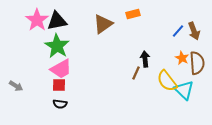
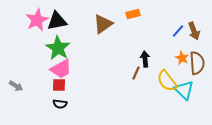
pink star: rotated 10 degrees clockwise
green star: moved 1 px right, 2 px down
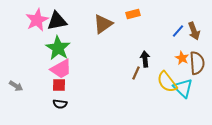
yellow semicircle: moved 1 px down
cyan triangle: moved 1 px left, 2 px up
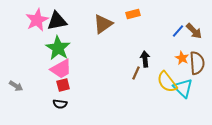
brown arrow: rotated 24 degrees counterclockwise
red square: moved 4 px right; rotated 16 degrees counterclockwise
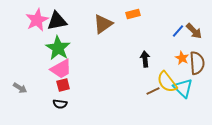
brown line: moved 17 px right, 18 px down; rotated 40 degrees clockwise
gray arrow: moved 4 px right, 2 px down
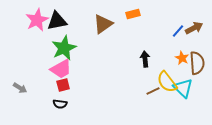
brown arrow: moved 3 px up; rotated 72 degrees counterclockwise
green star: moved 6 px right; rotated 15 degrees clockwise
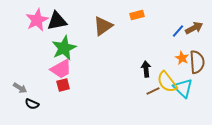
orange rectangle: moved 4 px right, 1 px down
brown triangle: moved 2 px down
black arrow: moved 1 px right, 10 px down
brown semicircle: moved 1 px up
black semicircle: moved 28 px left; rotated 16 degrees clockwise
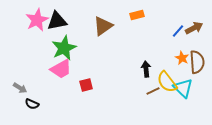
red square: moved 23 px right
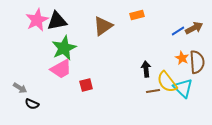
blue line: rotated 16 degrees clockwise
brown line: rotated 16 degrees clockwise
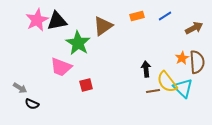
orange rectangle: moved 1 px down
blue line: moved 13 px left, 15 px up
green star: moved 14 px right, 5 px up; rotated 15 degrees counterclockwise
orange star: rotated 16 degrees clockwise
pink trapezoid: moved 2 px up; rotated 50 degrees clockwise
